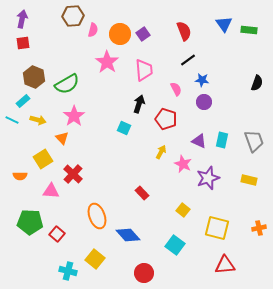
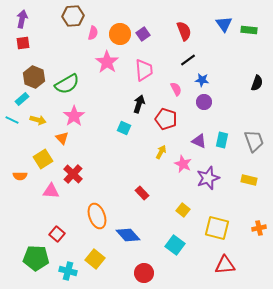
pink semicircle at (93, 30): moved 3 px down
cyan rectangle at (23, 101): moved 1 px left, 2 px up
green pentagon at (30, 222): moved 6 px right, 36 px down
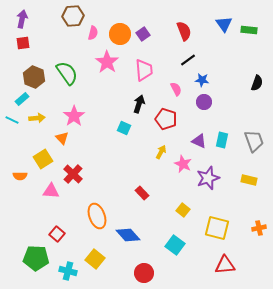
green semicircle at (67, 84): moved 11 px up; rotated 95 degrees counterclockwise
yellow arrow at (38, 120): moved 1 px left, 2 px up; rotated 21 degrees counterclockwise
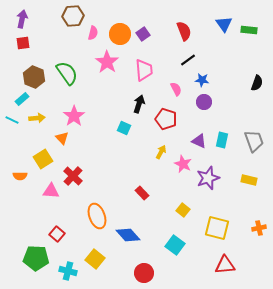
red cross at (73, 174): moved 2 px down
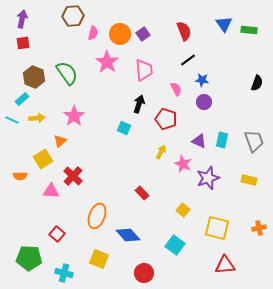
orange triangle at (62, 138): moved 2 px left, 3 px down; rotated 32 degrees clockwise
orange ellipse at (97, 216): rotated 40 degrees clockwise
green pentagon at (36, 258): moved 7 px left
yellow square at (95, 259): moved 4 px right; rotated 18 degrees counterclockwise
cyan cross at (68, 271): moved 4 px left, 2 px down
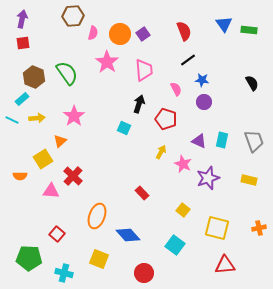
black semicircle at (257, 83): moved 5 px left; rotated 49 degrees counterclockwise
